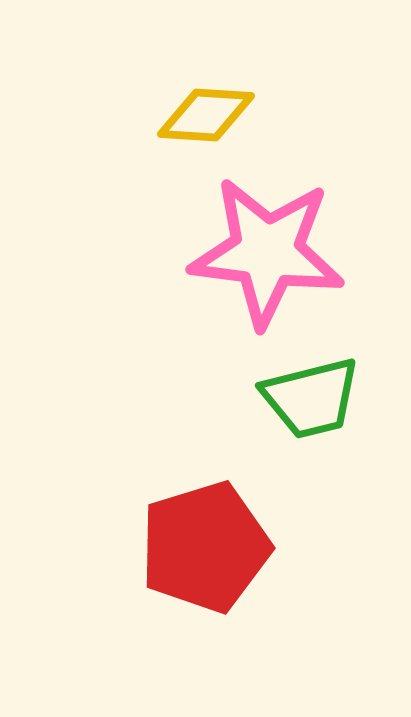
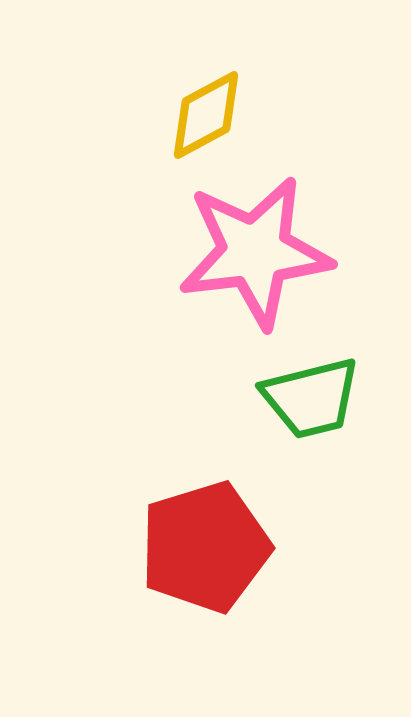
yellow diamond: rotated 32 degrees counterclockwise
pink star: moved 12 px left; rotated 14 degrees counterclockwise
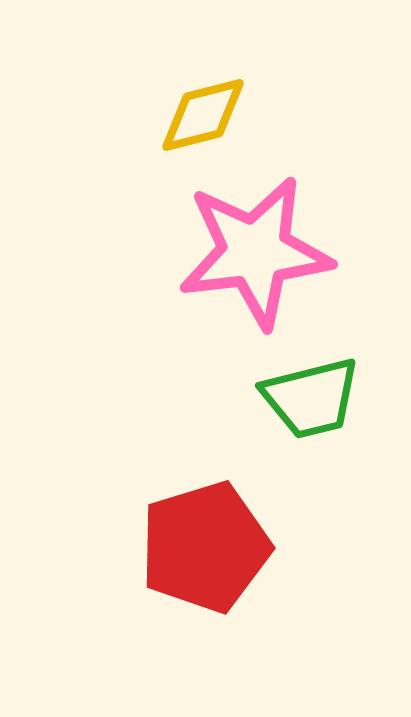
yellow diamond: moved 3 px left; rotated 14 degrees clockwise
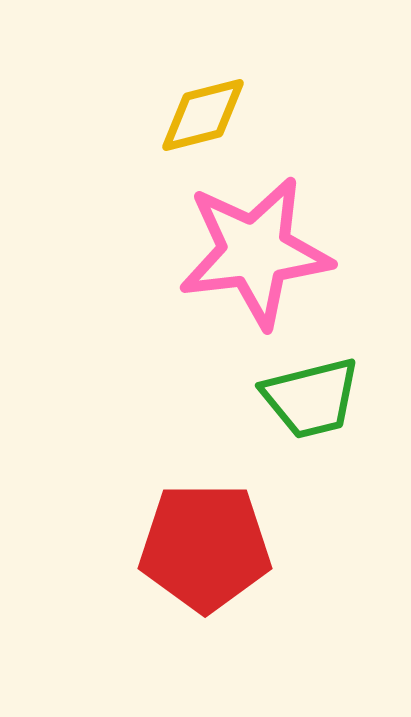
red pentagon: rotated 17 degrees clockwise
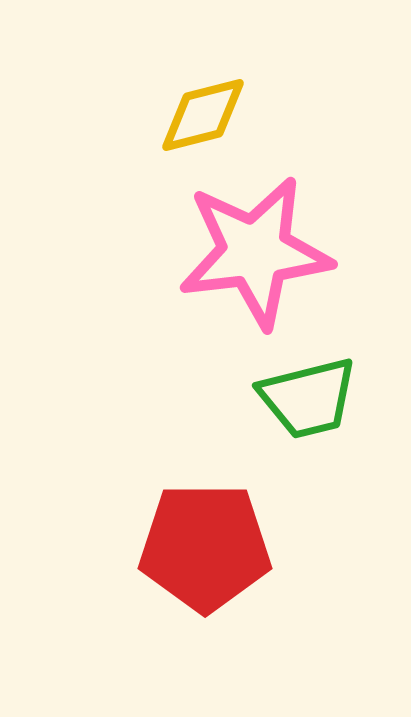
green trapezoid: moved 3 px left
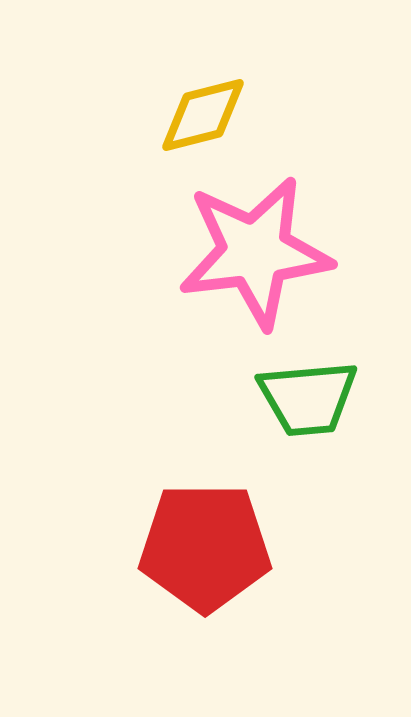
green trapezoid: rotated 9 degrees clockwise
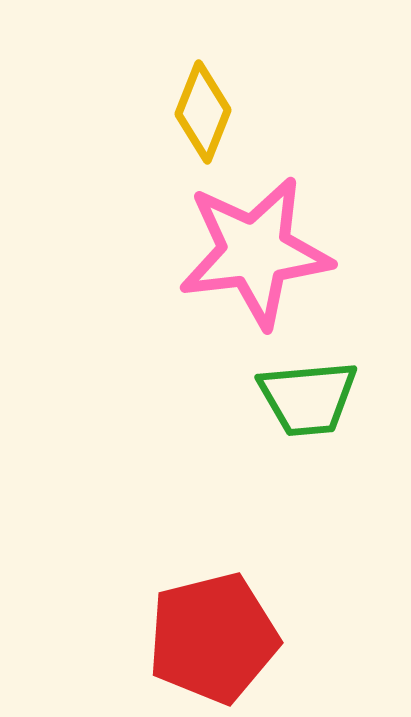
yellow diamond: moved 3 px up; rotated 54 degrees counterclockwise
red pentagon: moved 8 px right, 91 px down; rotated 14 degrees counterclockwise
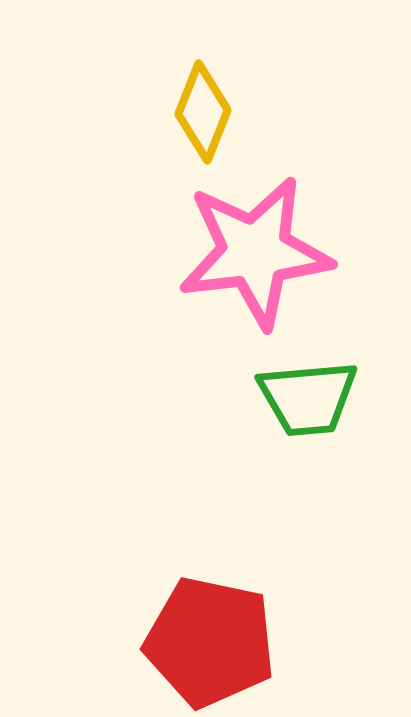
red pentagon: moved 3 px left, 4 px down; rotated 26 degrees clockwise
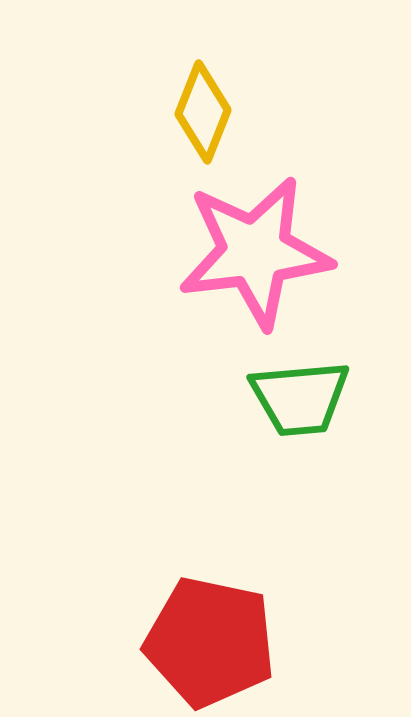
green trapezoid: moved 8 px left
